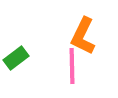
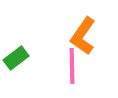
orange L-shape: rotated 9 degrees clockwise
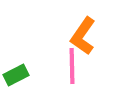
green rectangle: moved 17 px down; rotated 10 degrees clockwise
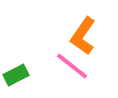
pink line: rotated 51 degrees counterclockwise
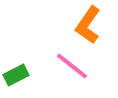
orange L-shape: moved 5 px right, 11 px up
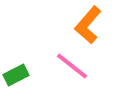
orange L-shape: rotated 6 degrees clockwise
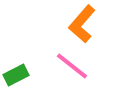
orange L-shape: moved 6 px left, 1 px up
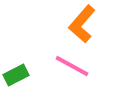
pink line: rotated 9 degrees counterclockwise
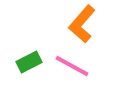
green rectangle: moved 13 px right, 13 px up
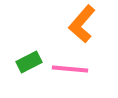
pink line: moved 2 px left, 3 px down; rotated 24 degrees counterclockwise
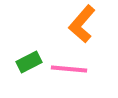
pink line: moved 1 px left
